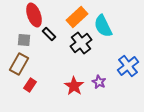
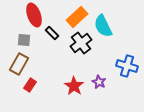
black rectangle: moved 3 px right, 1 px up
blue cross: moved 1 px left; rotated 35 degrees counterclockwise
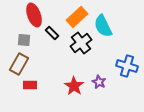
red rectangle: rotated 56 degrees clockwise
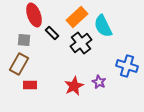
red star: rotated 12 degrees clockwise
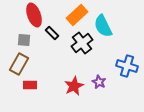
orange rectangle: moved 2 px up
black cross: moved 1 px right
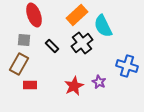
black rectangle: moved 13 px down
